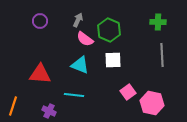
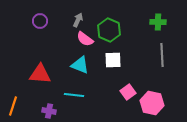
purple cross: rotated 16 degrees counterclockwise
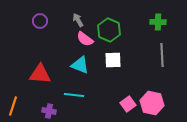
gray arrow: rotated 56 degrees counterclockwise
pink square: moved 12 px down
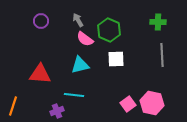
purple circle: moved 1 px right
white square: moved 3 px right, 1 px up
cyan triangle: rotated 36 degrees counterclockwise
purple cross: moved 8 px right; rotated 32 degrees counterclockwise
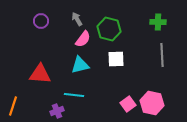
gray arrow: moved 1 px left, 1 px up
green hexagon: moved 1 px up; rotated 10 degrees counterclockwise
pink semicircle: moved 2 px left; rotated 90 degrees counterclockwise
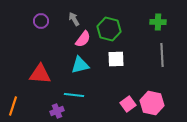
gray arrow: moved 3 px left
